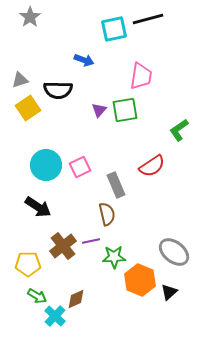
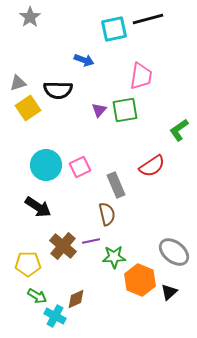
gray triangle: moved 2 px left, 3 px down
brown cross: rotated 12 degrees counterclockwise
cyan cross: rotated 15 degrees counterclockwise
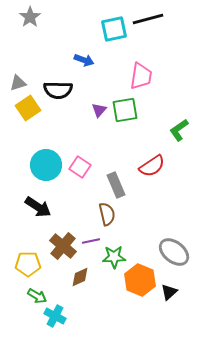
pink square: rotated 30 degrees counterclockwise
brown diamond: moved 4 px right, 22 px up
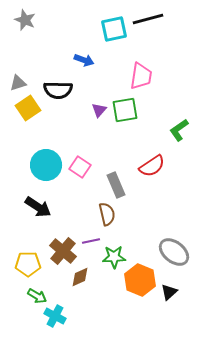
gray star: moved 5 px left, 3 px down; rotated 15 degrees counterclockwise
brown cross: moved 5 px down
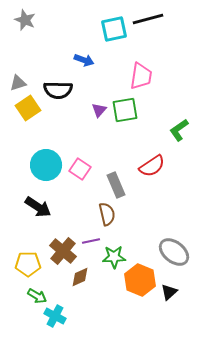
pink square: moved 2 px down
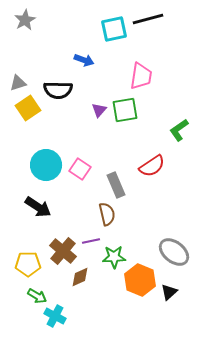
gray star: rotated 20 degrees clockwise
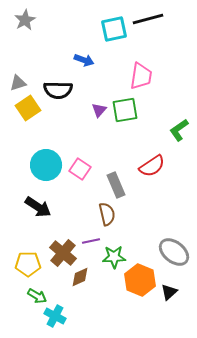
brown cross: moved 2 px down
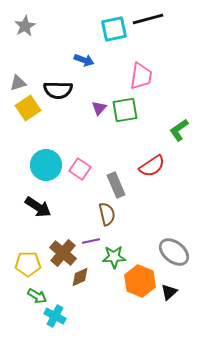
gray star: moved 6 px down
purple triangle: moved 2 px up
orange hexagon: moved 1 px down
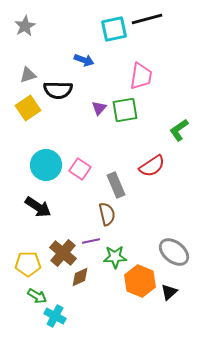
black line: moved 1 px left
gray triangle: moved 10 px right, 8 px up
green star: moved 1 px right
